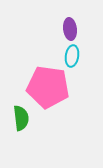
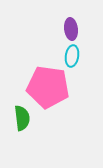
purple ellipse: moved 1 px right
green semicircle: moved 1 px right
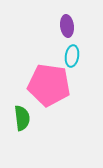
purple ellipse: moved 4 px left, 3 px up
pink pentagon: moved 1 px right, 2 px up
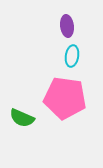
pink pentagon: moved 16 px right, 13 px down
green semicircle: rotated 120 degrees clockwise
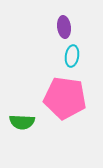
purple ellipse: moved 3 px left, 1 px down
green semicircle: moved 4 px down; rotated 20 degrees counterclockwise
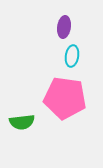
purple ellipse: rotated 15 degrees clockwise
green semicircle: rotated 10 degrees counterclockwise
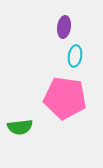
cyan ellipse: moved 3 px right
green semicircle: moved 2 px left, 5 px down
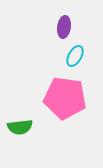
cyan ellipse: rotated 20 degrees clockwise
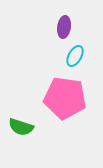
green semicircle: moved 1 px right; rotated 25 degrees clockwise
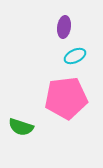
cyan ellipse: rotated 35 degrees clockwise
pink pentagon: moved 1 px right; rotated 15 degrees counterclockwise
